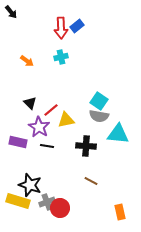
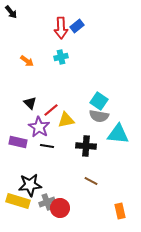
black star: rotated 25 degrees counterclockwise
orange rectangle: moved 1 px up
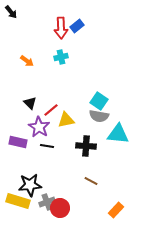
orange rectangle: moved 4 px left, 1 px up; rotated 56 degrees clockwise
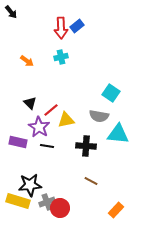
cyan square: moved 12 px right, 8 px up
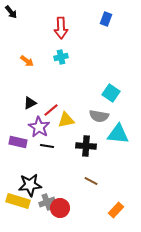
blue rectangle: moved 29 px right, 7 px up; rotated 32 degrees counterclockwise
black triangle: rotated 48 degrees clockwise
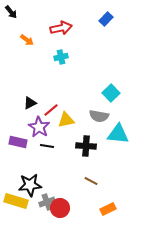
blue rectangle: rotated 24 degrees clockwise
red arrow: rotated 100 degrees counterclockwise
orange arrow: moved 21 px up
cyan square: rotated 12 degrees clockwise
yellow rectangle: moved 2 px left
orange rectangle: moved 8 px left, 1 px up; rotated 21 degrees clockwise
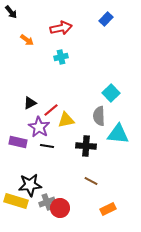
gray semicircle: rotated 78 degrees clockwise
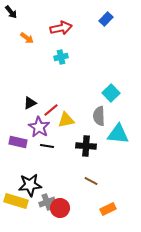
orange arrow: moved 2 px up
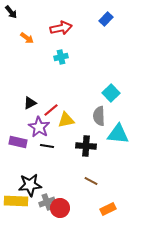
yellow rectangle: rotated 15 degrees counterclockwise
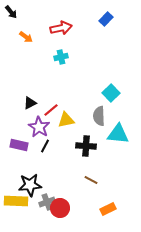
orange arrow: moved 1 px left, 1 px up
purple rectangle: moved 1 px right, 3 px down
black line: moved 2 px left; rotated 72 degrees counterclockwise
brown line: moved 1 px up
